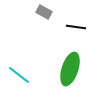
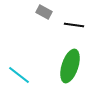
black line: moved 2 px left, 2 px up
green ellipse: moved 3 px up
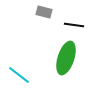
gray rectangle: rotated 14 degrees counterclockwise
green ellipse: moved 4 px left, 8 px up
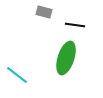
black line: moved 1 px right
cyan line: moved 2 px left
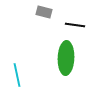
green ellipse: rotated 16 degrees counterclockwise
cyan line: rotated 40 degrees clockwise
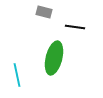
black line: moved 2 px down
green ellipse: moved 12 px left; rotated 12 degrees clockwise
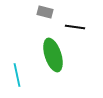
gray rectangle: moved 1 px right
green ellipse: moved 1 px left, 3 px up; rotated 32 degrees counterclockwise
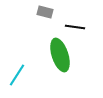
green ellipse: moved 7 px right
cyan line: rotated 45 degrees clockwise
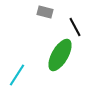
black line: rotated 54 degrees clockwise
green ellipse: rotated 48 degrees clockwise
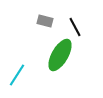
gray rectangle: moved 9 px down
